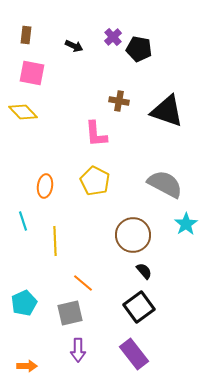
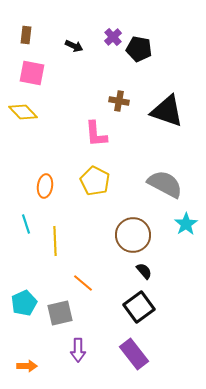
cyan line: moved 3 px right, 3 px down
gray square: moved 10 px left
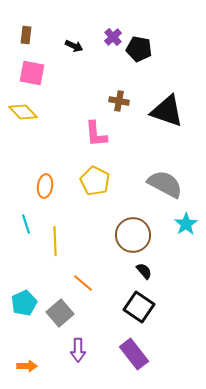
black square: rotated 20 degrees counterclockwise
gray square: rotated 28 degrees counterclockwise
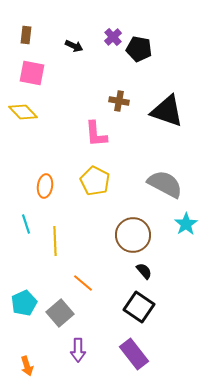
orange arrow: rotated 72 degrees clockwise
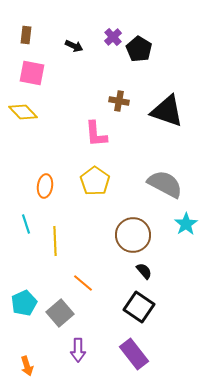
black pentagon: rotated 20 degrees clockwise
yellow pentagon: rotated 8 degrees clockwise
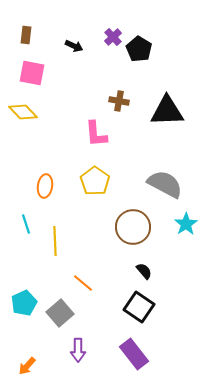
black triangle: rotated 21 degrees counterclockwise
brown circle: moved 8 px up
orange arrow: rotated 60 degrees clockwise
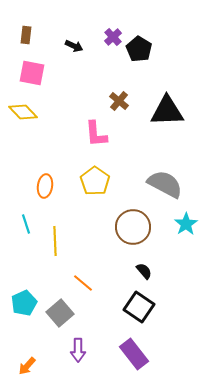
brown cross: rotated 30 degrees clockwise
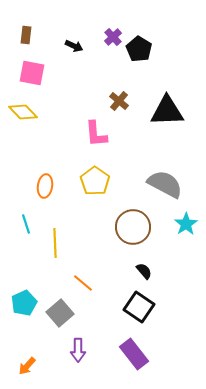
yellow line: moved 2 px down
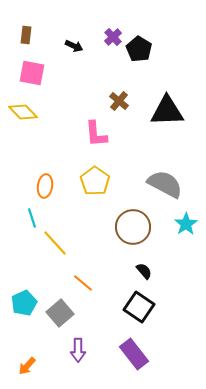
cyan line: moved 6 px right, 6 px up
yellow line: rotated 40 degrees counterclockwise
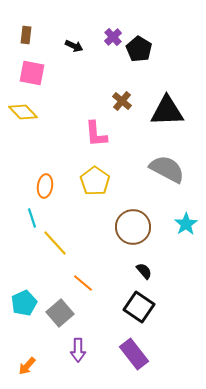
brown cross: moved 3 px right
gray semicircle: moved 2 px right, 15 px up
